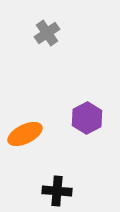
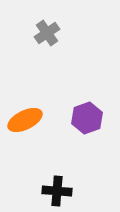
purple hexagon: rotated 8 degrees clockwise
orange ellipse: moved 14 px up
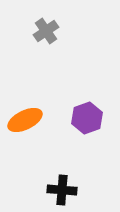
gray cross: moved 1 px left, 2 px up
black cross: moved 5 px right, 1 px up
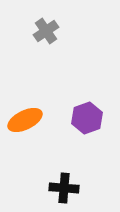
black cross: moved 2 px right, 2 px up
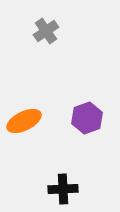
orange ellipse: moved 1 px left, 1 px down
black cross: moved 1 px left, 1 px down; rotated 8 degrees counterclockwise
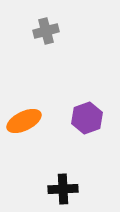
gray cross: rotated 20 degrees clockwise
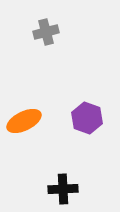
gray cross: moved 1 px down
purple hexagon: rotated 20 degrees counterclockwise
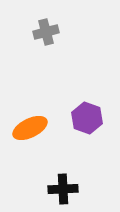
orange ellipse: moved 6 px right, 7 px down
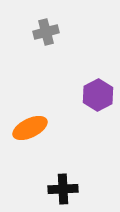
purple hexagon: moved 11 px right, 23 px up; rotated 12 degrees clockwise
